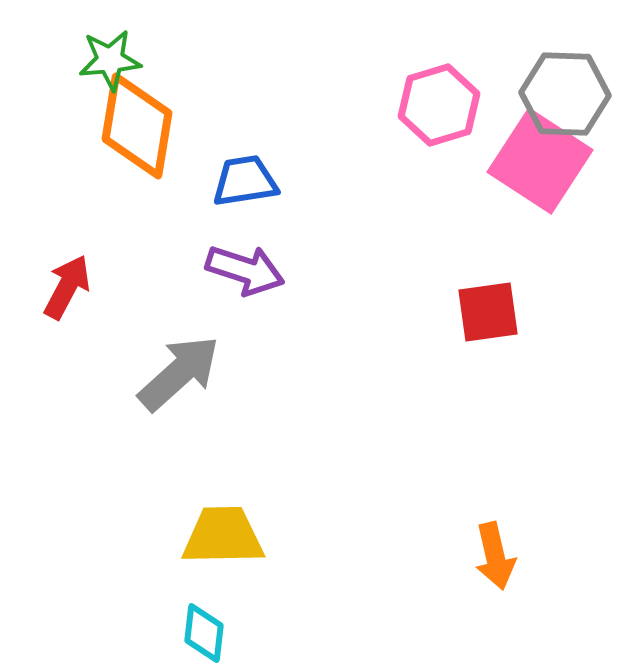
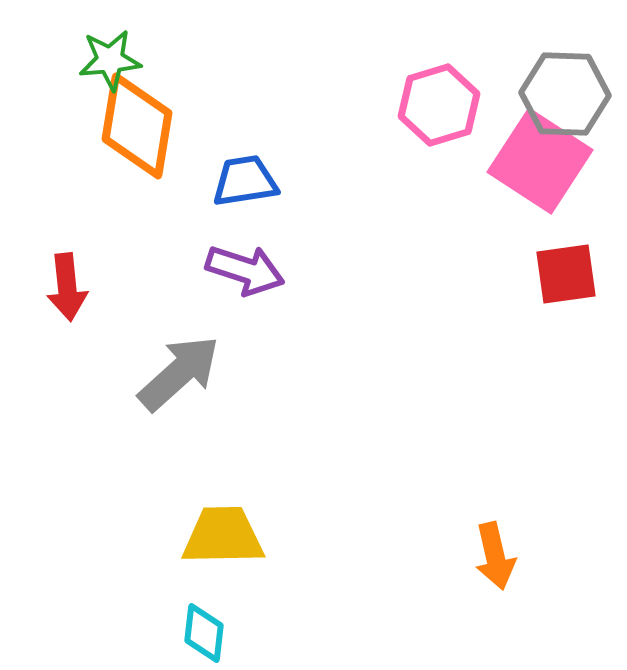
red arrow: rotated 146 degrees clockwise
red square: moved 78 px right, 38 px up
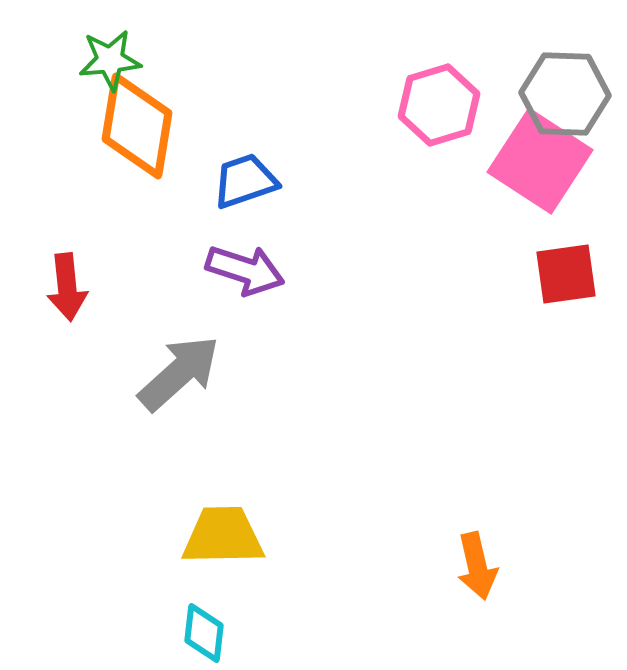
blue trapezoid: rotated 10 degrees counterclockwise
orange arrow: moved 18 px left, 10 px down
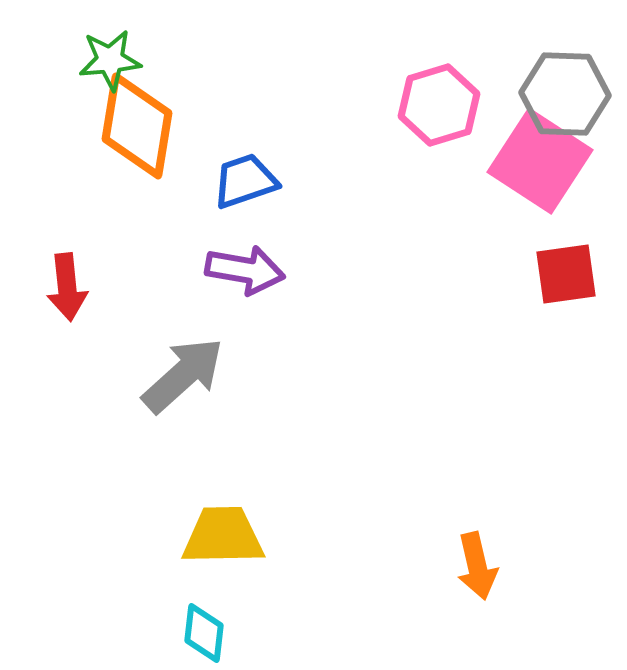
purple arrow: rotated 8 degrees counterclockwise
gray arrow: moved 4 px right, 2 px down
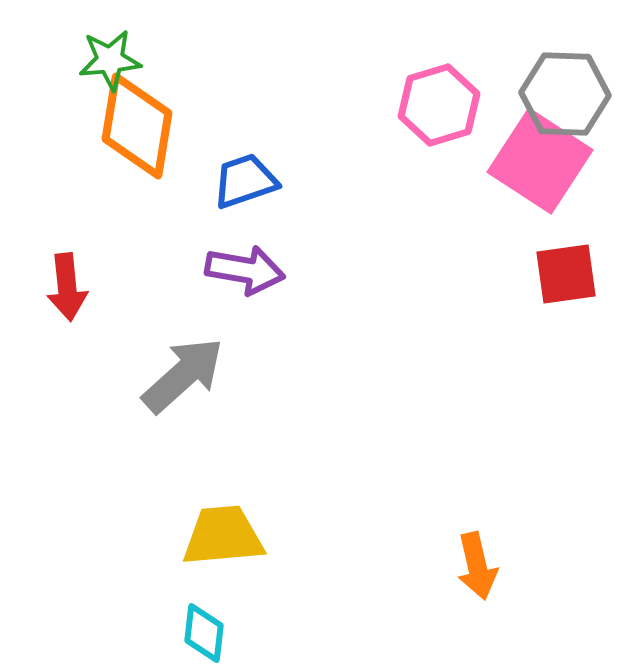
yellow trapezoid: rotated 4 degrees counterclockwise
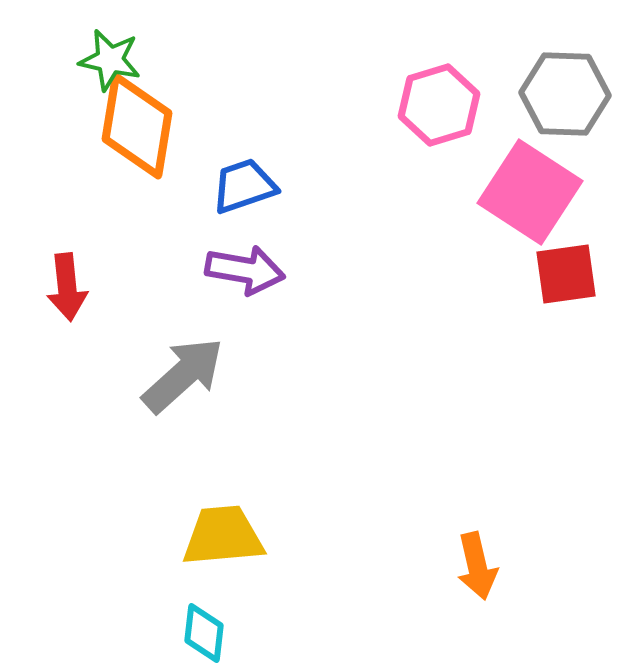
green star: rotated 18 degrees clockwise
pink square: moved 10 px left, 31 px down
blue trapezoid: moved 1 px left, 5 px down
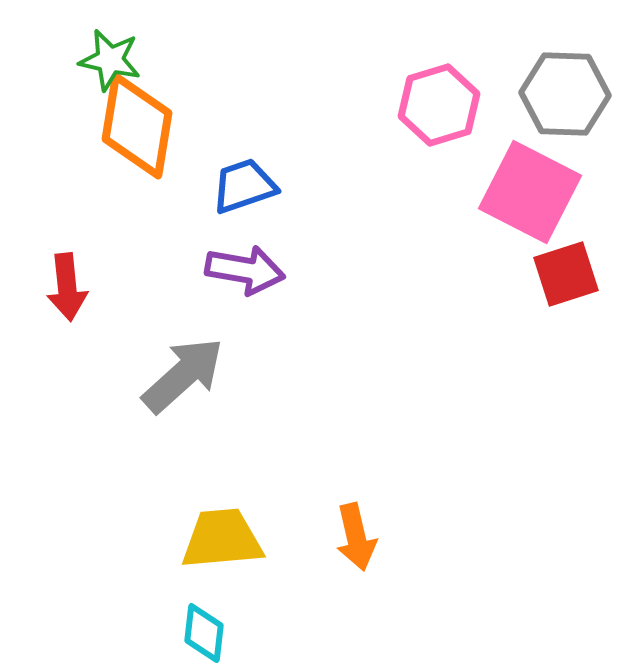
pink square: rotated 6 degrees counterclockwise
red square: rotated 10 degrees counterclockwise
yellow trapezoid: moved 1 px left, 3 px down
orange arrow: moved 121 px left, 29 px up
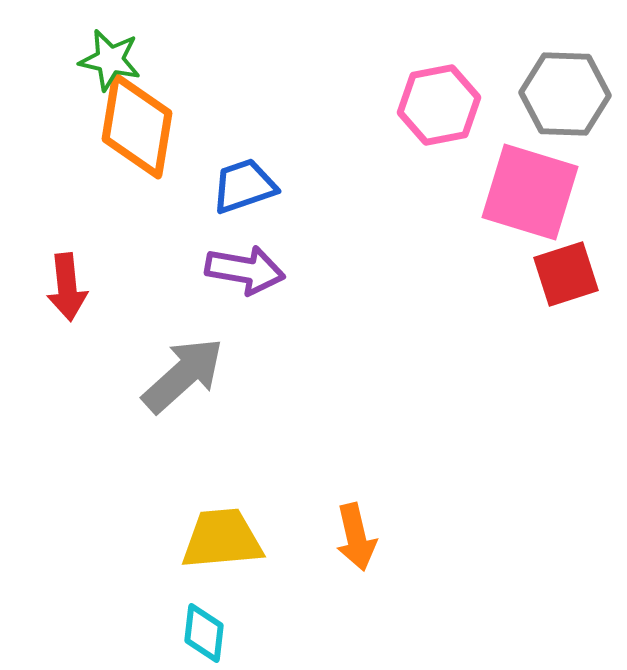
pink hexagon: rotated 6 degrees clockwise
pink square: rotated 10 degrees counterclockwise
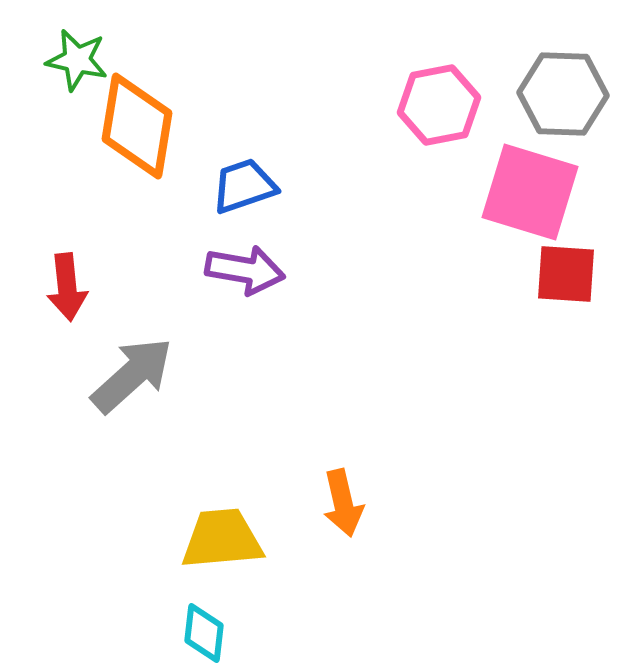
green star: moved 33 px left
gray hexagon: moved 2 px left
red square: rotated 22 degrees clockwise
gray arrow: moved 51 px left
orange arrow: moved 13 px left, 34 px up
